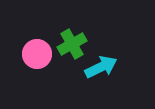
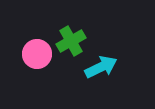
green cross: moved 1 px left, 3 px up
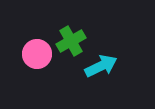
cyan arrow: moved 1 px up
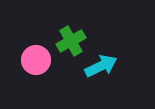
pink circle: moved 1 px left, 6 px down
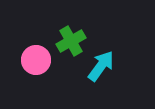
cyan arrow: rotated 28 degrees counterclockwise
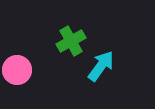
pink circle: moved 19 px left, 10 px down
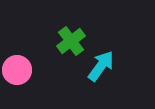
green cross: rotated 8 degrees counterclockwise
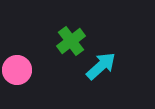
cyan arrow: rotated 12 degrees clockwise
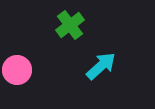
green cross: moved 1 px left, 16 px up
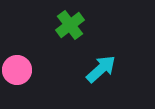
cyan arrow: moved 3 px down
